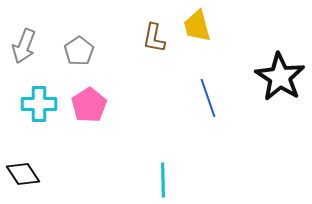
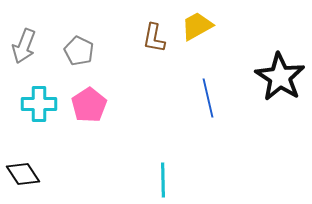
yellow trapezoid: rotated 76 degrees clockwise
gray pentagon: rotated 12 degrees counterclockwise
blue line: rotated 6 degrees clockwise
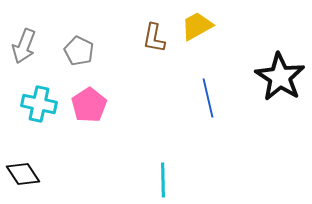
cyan cross: rotated 12 degrees clockwise
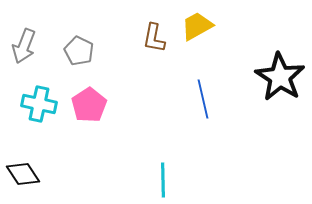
blue line: moved 5 px left, 1 px down
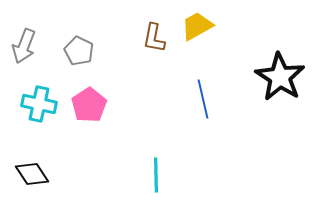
black diamond: moved 9 px right
cyan line: moved 7 px left, 5 px up
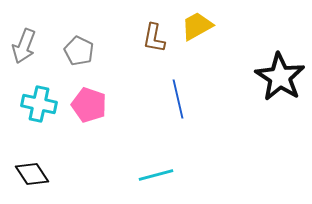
blue line: moved 25 px left
pink pentagon: rotated 20 degrees counterclockwise
cyan line: rotated 76 degrees clockwise
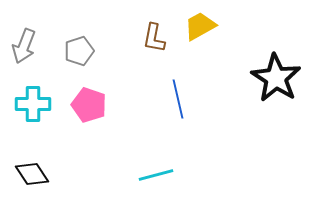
yellow trapezoid: moved 3 px right
gray pentagon: rotated 28 degrees clockwise
black star: moved 4 px left, 1 px down
cyan cross: moved 6 px left; rotated 12 degrees counterclockwise
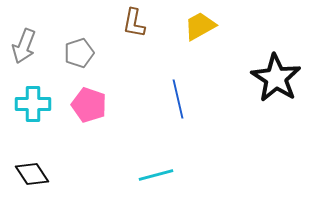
brown L-shape: moved 20 px left, 15 px up
gray pentagon: moved 2 px down
